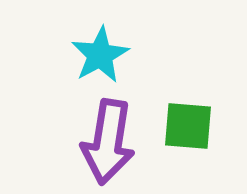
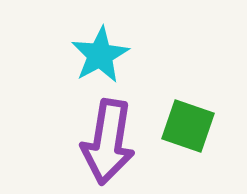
green square: rotated 14 degrees clockwise
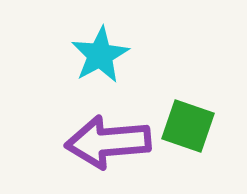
purple arrow: rotated 76 degrees clockwise
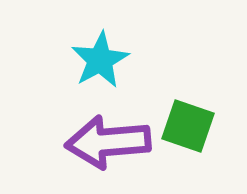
cyan star: moved 5 px down
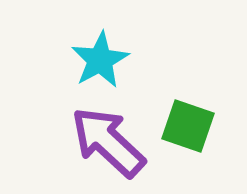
purple arrow: rotated 48 degrees clockwise
